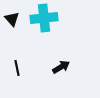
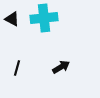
black triangle: rotated 21 degrees counterclockwise
black line: rotated 28 degrees clockwise
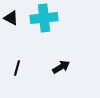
black triangle: moved 1 px left, 1 px up
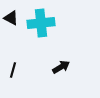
cyan cross: moved 3 px left, 5 px down
black line: moved 4 px left, 2 px down
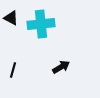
cyan cross: moved 1 px down
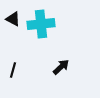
black triangle: moved 2 px right, 1 px down
black arrow: rotated 12 degrees counterclockwise
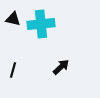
black triangle: rotated 14 degrees counterclockwise
